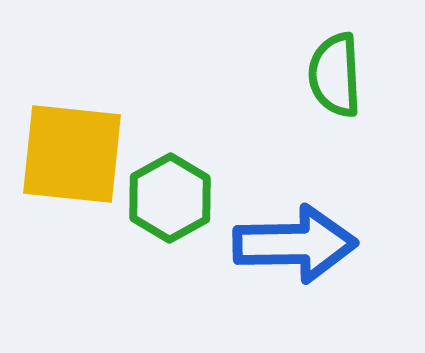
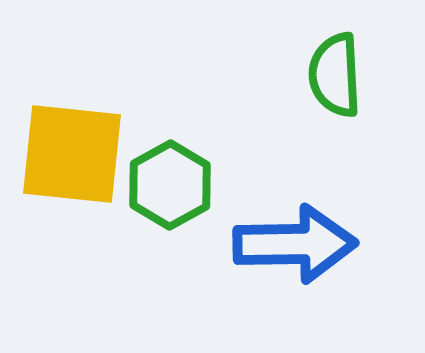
green hexagon: moved 13 px up
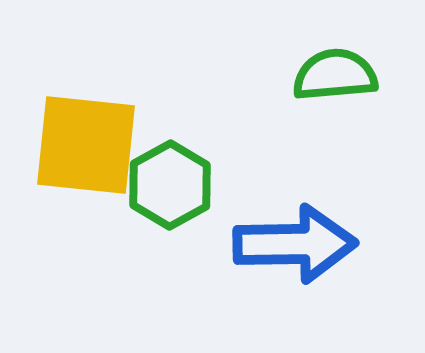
green semicircle: rotated 88 degrees clockwise
yellow square: moved 14 px right, 9 px up
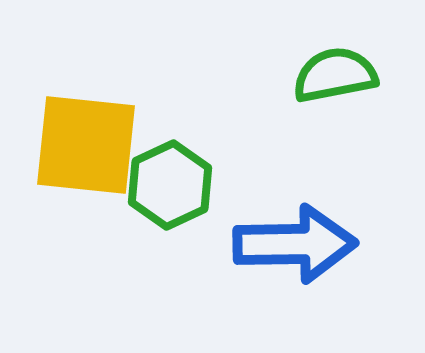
green semicircle: rotated 6 degrees counterclockwise
green hexagon: rotated 4 degrees clockwise
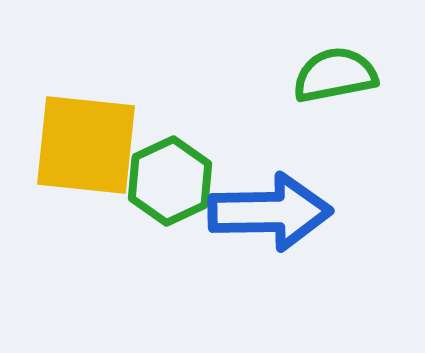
green hexagon: moved 4 px up
blue arrow: moved 25 px left, 32 px up
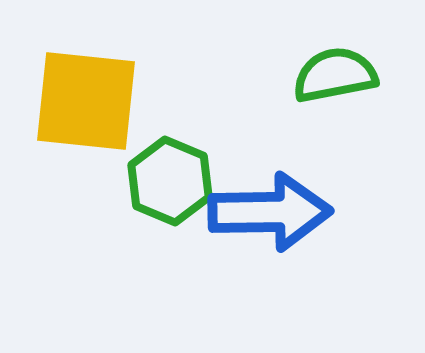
yellow square: moved 44 px up
green hexagon: rotated 12 degrees counterclockwise
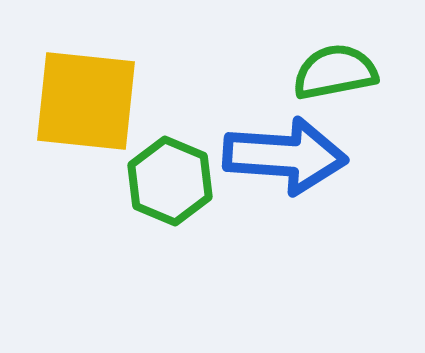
green semicircle: moved 3 px up
blue arrow: moved 15 px right, 56 px up; rotated 5 degrees clockwise
